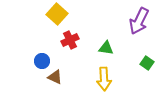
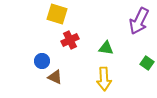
yellow square: rotated 25 degrees counterclockwise
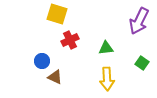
green triangle: rotated 14 degrees counterclockwise
green square: moved 5 px left
yellow arrow: moved 3 px right
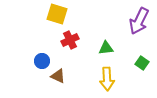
brown triangle: moved 3 px right, 1 px up
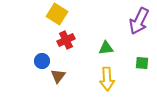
yellow square: rotated 15 degrees clockwise
red cross: moved 4 px left
green square: rotated 32 degrees counterclockwise
brown triangle: rotated 42 degrees clockwise
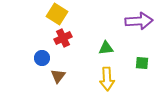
purple arrow: rotated 120 degrees counterclockwise
red cross: moved 3 px left, 2 px up
blue circle: moved 3 px up
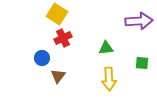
yellow arrow: moved 2 px right
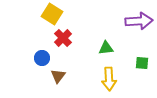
yellow square: moved 5 px left
red cross: rotated 18 degrees counterclockwise
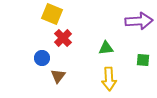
yellow square: rotated 10 degrees counterclockwise
green square: moved 1 px right, 3 px up
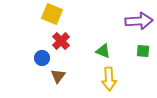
red cross: moved 2 px left, 3 px down
green triangle: moved 3 px left, 3 px down; rotated 28 degrees clockwise
green square: moved 9 px up
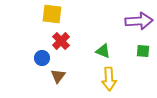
yellow square: rotated 15 degrees counterclockwise
